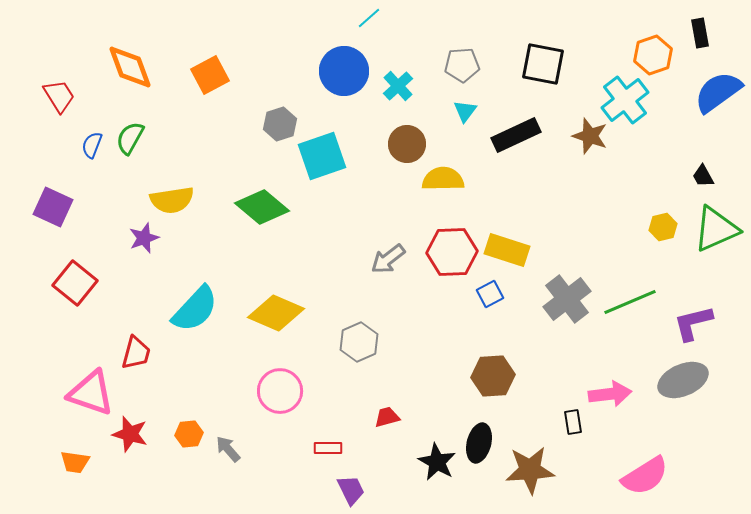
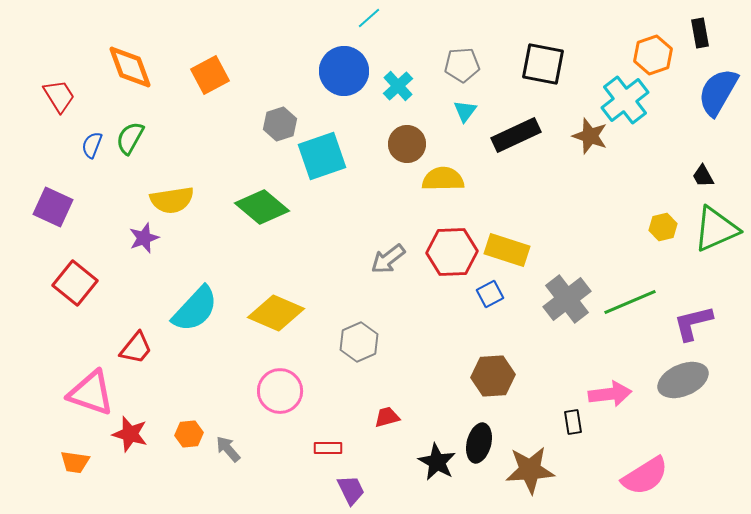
blue semicircle at (718, 92): rotated 24 degrees counterclockwise
red trapezoid at (136, 353): moved 5 px up; rotated 24 degrees clockwise
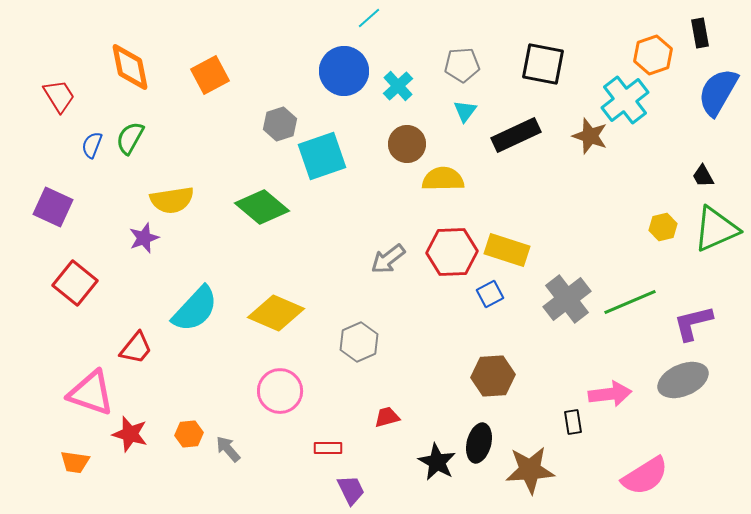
orange diamond at (130, 67): rotated 9 degrees clockwise
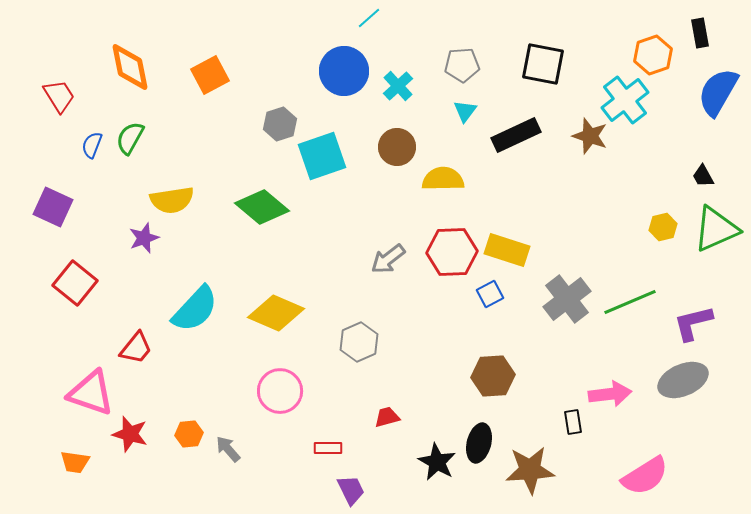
brown circle at (407, 144): moved 10 px left, 3 px down
